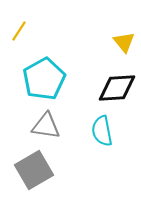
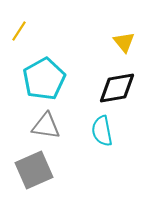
black diamond: rotated 6 degrees counterclockwise
gray square: rotated 6 degrees clockwise
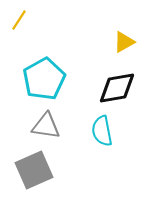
yellow line: moved 11 px up
yellow triangle: rotated 40 degrees clockwise
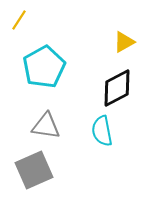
cyan pentagon: moved 12 px up
black diamond: rotated 18 degrees counterclockwise
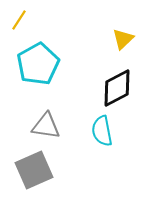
yellow triangle: moved 1 px left, 3 px up; rotated 15 degrees counterclockwise
cyan pentagon: moved 6 px left, 3 px up
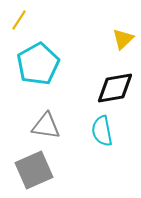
black diamond: moved 2 px left; rotated 18 degrees clockwise
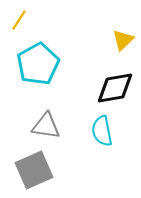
yellow triangle: moved 1 px down
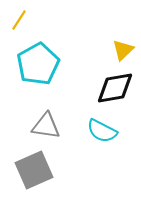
yellow triangle: moved 10 px down
cyan semicircle: rotated 52 degrees counterclockwise
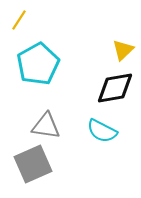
gray square: moved 1 px left, 6 px up
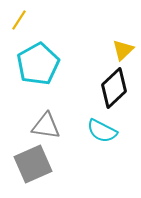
black diamond: moved 1 px left; rotated 33 degrees counterclockwise
